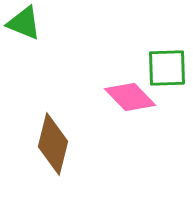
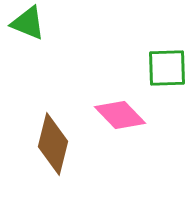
green triangle: moved 4 px right
pink diamond: moved 10 px left, 18 px down
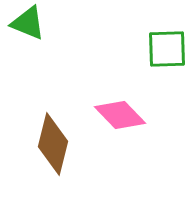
green square: moved 19 px up
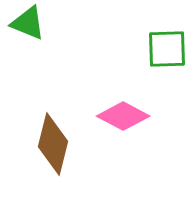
pink diamond: moved 3 px right, 1 px down; rotated 18 degrees counterclockwise
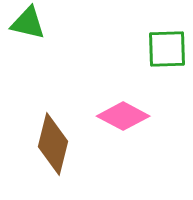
green triangle: rotated 9 degrees counterclockwise
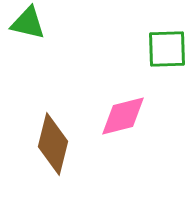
pink diamond: rotated 42 degrees counterclockwise
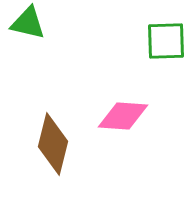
green square: moved 1 px left, 8 px up
pink diamond: rotated 18 degrees clockwise
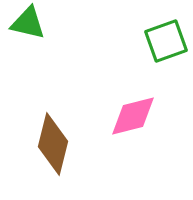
green square: rotated 18 degrees counterclockwise
pink diamond: moved 10 px right; rotated 18 degrees counterclockwise
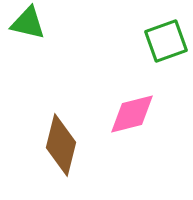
pink diamond: moved 1 px left, 2 px up
brown diamond: moved 8 px right, 1 px down
